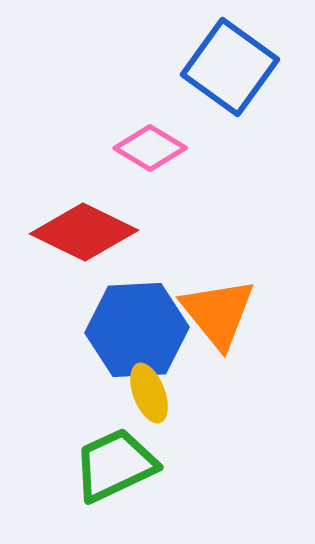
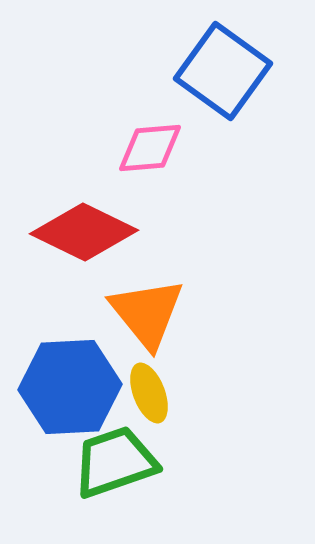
blue square: moved 7 px left, 4 px down
pink diamond: rotated 36 degrees counterclockwise
orange triangle: moved 71 px left
blue hexagon: moved 67 px left, 57 px down
green trapezoid: moved 3 px up; rotated 6 degrees clockwise
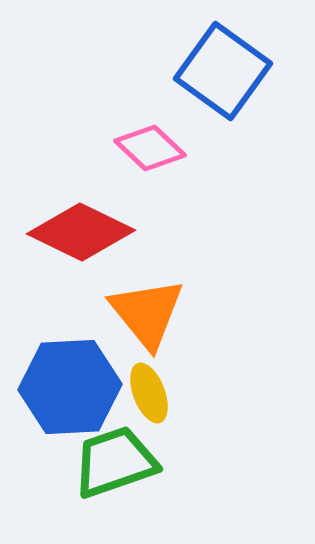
pink diamond: rotated 48 degrees clockwise
red diamond: moved 3 px left
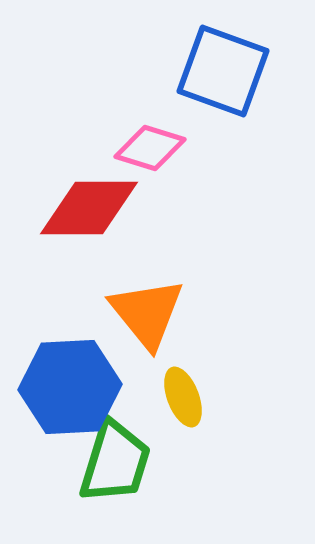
blue square: rotated 16 degrees counterclockwise
pink diamond: rotated 26 degrees counterclockwise
red diamond: moved 8 px right, 24 px up; rotated 26 degrees counterclockwise
yellow ellipse: moved 34 px right, 4 px down
green trapezoid: rotated 126 degrees clockwise
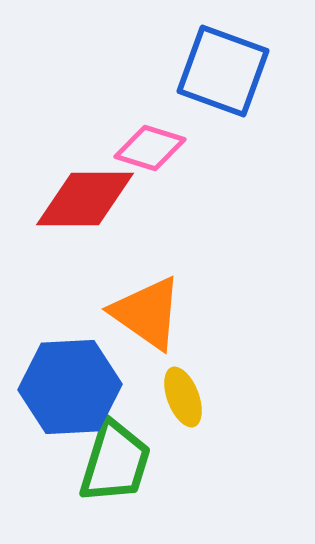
red diamond: moved 4 px left, 9 px up
orange triangle: rotated 16 degrees counterclockwise
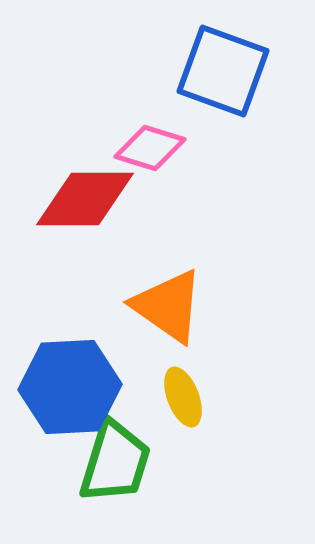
orange triangle: moved 21 px right, 7 px up
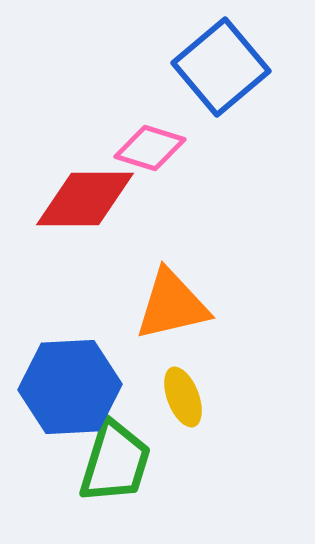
blue square: moved 2 px left, 4 px up; rotated 30 degrees clockwise
orange triangle: moved 4 px right, 1 px up; rotated 48 degrees counterclockwise
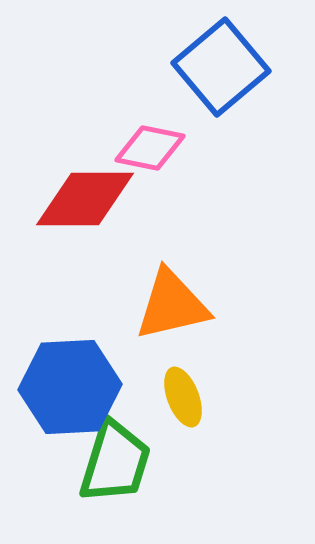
pink diamond: rotated 6 degrees counterclockwise
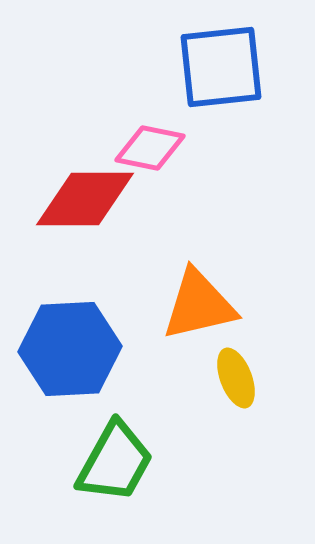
blue square: rotated 34 degrees clockwise
orange triangle: moved 27 px right
blue hexagon: moved 38 px up
yellow ellipse: moved 53 px right, 19 px up
green trapezoid: rotated 12 degrees clockwise
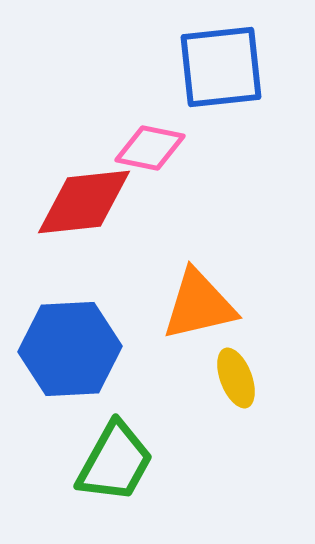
red diamond: moved 1 px left, 3 px down; rotated 6 degrees counterclockwise
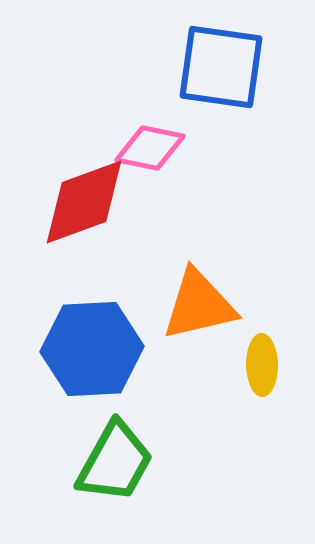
blue square: rotated 14 degrees clockwise
red diamond: rotated 14 degrees counterclockwise
blue hexagon: moved 22 px right
yellow ellipse: moved 26 px right, 13 px up; rotated 20 degrees clockwise
